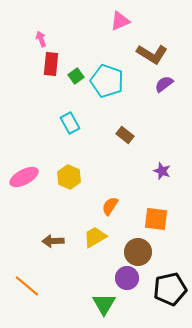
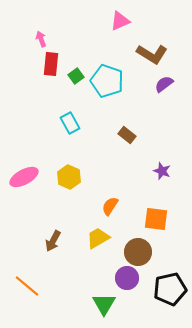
brown rectangle: moved 2 px right
yellow trapezoid: moved 3 px right, 1 px down
brown arrow: rotated 60 degrees counterclockwise
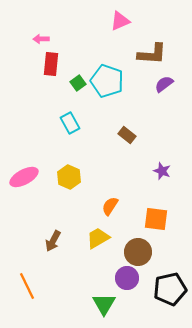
pink arrow: rotated 70 degrees counterclockwise
brown L-shape: rotated 28 degrees counterclockwise
green square: moved 2 px right, 7 px down
orange line: rotated 24 degrees clockwise
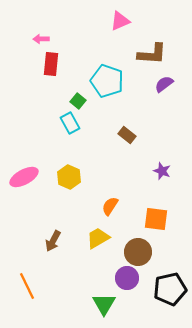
green square: moved 18 px down; rotated 14 degrees counterclockwise
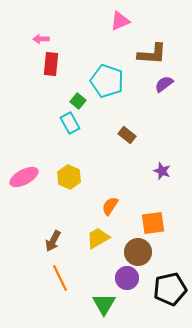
orange square: moved 3 px left, 4 px down; rotated 15 degrees counterclockwise
orange line: moved 33 px right, 8 px up
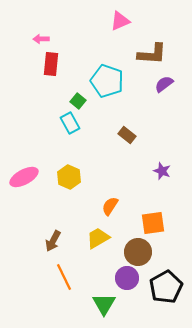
orange line: moved 4 px right, 1 px up
black pentagon: moved 4 px left, 2 px up; rotated 16 degrees counterclockwise
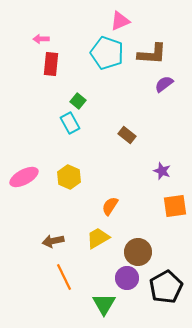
cyan pentagon: moved 28 px up
orange square: moved 22 px right, 17 px up
brown arrow: rotated 50 degrees clockwise
